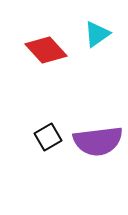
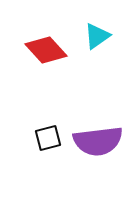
cyan triangle: moved 2 px down
black square: moved 1 px down; rotated 16 degrees clockwise
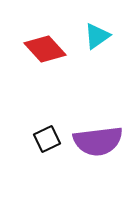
red diamond: moved 1 px left, 1 px up
black square: moved 1 px left, 1 px down; rotated 12 degrees counterclockwise
